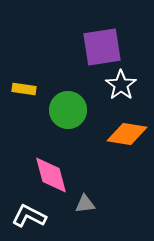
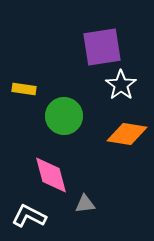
green circle: moved 4 px left, 6 px down
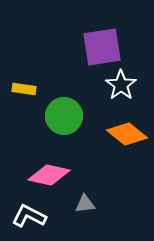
orange diamond: rotated 30 degrees clockwise
pink diamond: moved 2 px left; rotated 63 degrees counterclockwise
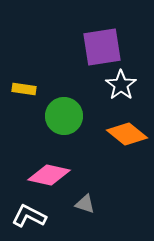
gray triangle: rotated 25 degrees clockwise
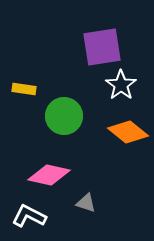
orange diamond: moved 1 px right, 2 px up
gray triangle: moved 1 px right, 1 px up
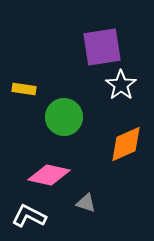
green circle: moved 1 px down
orange diamond: moved 2 px left, 12 px down; rotated 63 degrees counterclockwise
